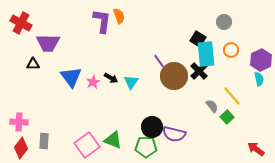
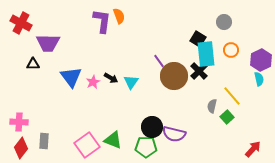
gray semicircle: rotated 128 degrees counterclockwise
red arrow: moved 3 px left; rotated 96 degrees clockwise
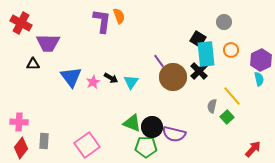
brown circle: moved 1 px left, 1 px down
green triangle: moved 19 px right, 17 px up
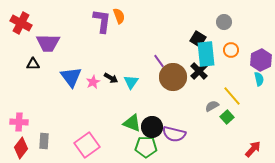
gray semicircle: rotated 48 degrees clockwise
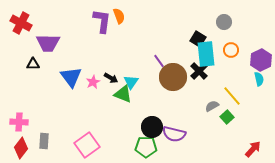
green triangle: moved 9 px left, 29 px up
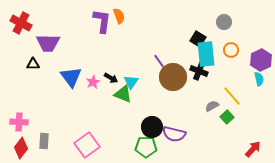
black cross: rotated 24 degrees counterclockwise
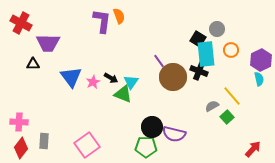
gray circle: moved 7 px left, 7 px down
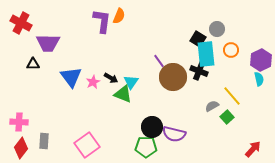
orange semicircle: rotated 42 degrees clockwise
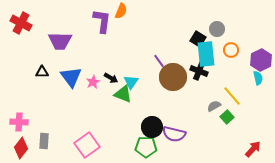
orange semicircle: moved 2 px right, 5 px up
purple trapezoid: moved 12 px right, 2 px up
black triangle: moved 9 px right, 8 px down
cyan semicircle: moved 1 px left, 1 px up
gray semicircle: moved 2 px right
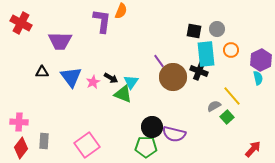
black square: moved 4 px left, 8 px up; rotated 21 degrees counterclockwise
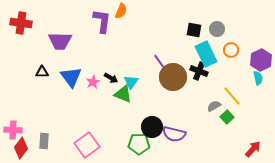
red cross: rotated 20 degrees counterclockwise
black square: moved 1 px up
cyan rectangle: rotated 20 degrees counterclockwise
pink cross: moved 6 px left, 8 px down
green pentagon: moved 7 px left, 3 px up
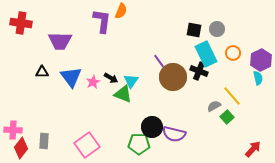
orange circle: moved 2 px right, 3 px down
cyan triangle: moved 1 px up
